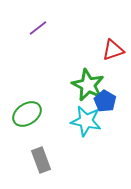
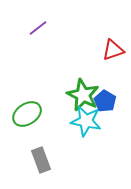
green star: moved 5 px left, 10 px down
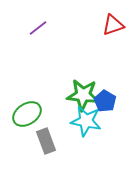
red triangle: moved 25 px up
green star: rotated 20 degrees counterclockwise
gray rectangle: moved 5 px right, 19 px up
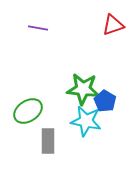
purple line: rotated 48 degrees clockwise
green star: moved 6 px up
green ellipse: moved 1 px right, 3 px up
gray rectangle: moved 2 px right; rotated 20 degrees clockwise
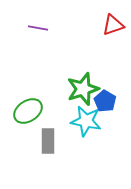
green star: rotated 24 degrees counterclockwise
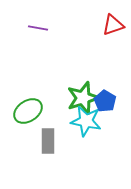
green star: moved 9 px down
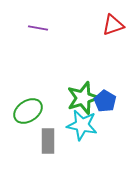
cyan star: moved 4 px left, 4 px down
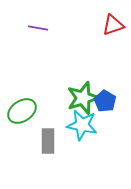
green ellipse: moved 6 px left
